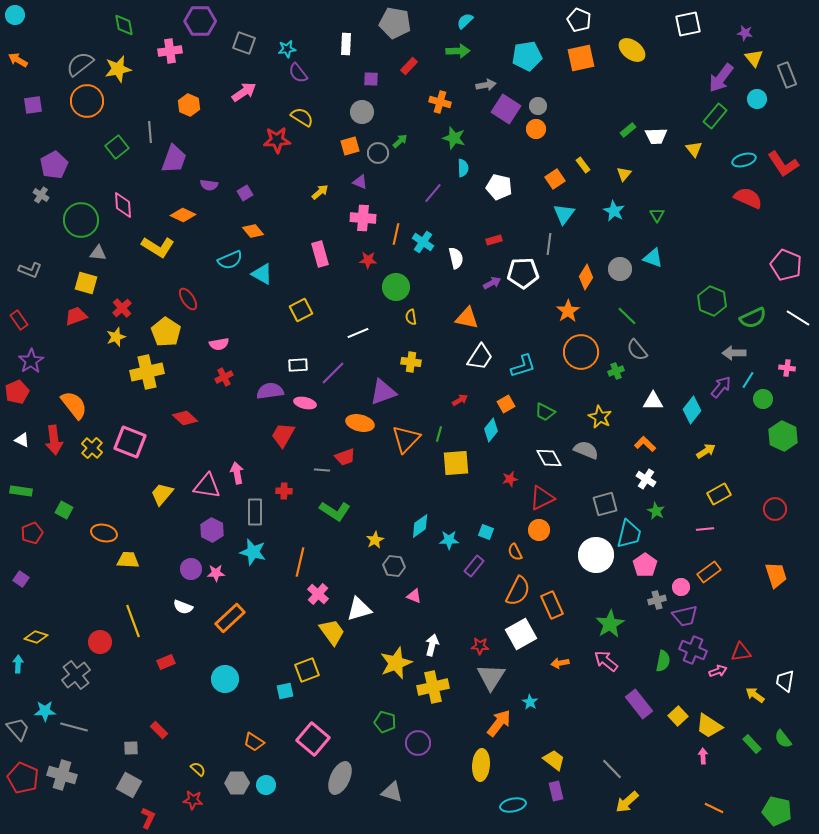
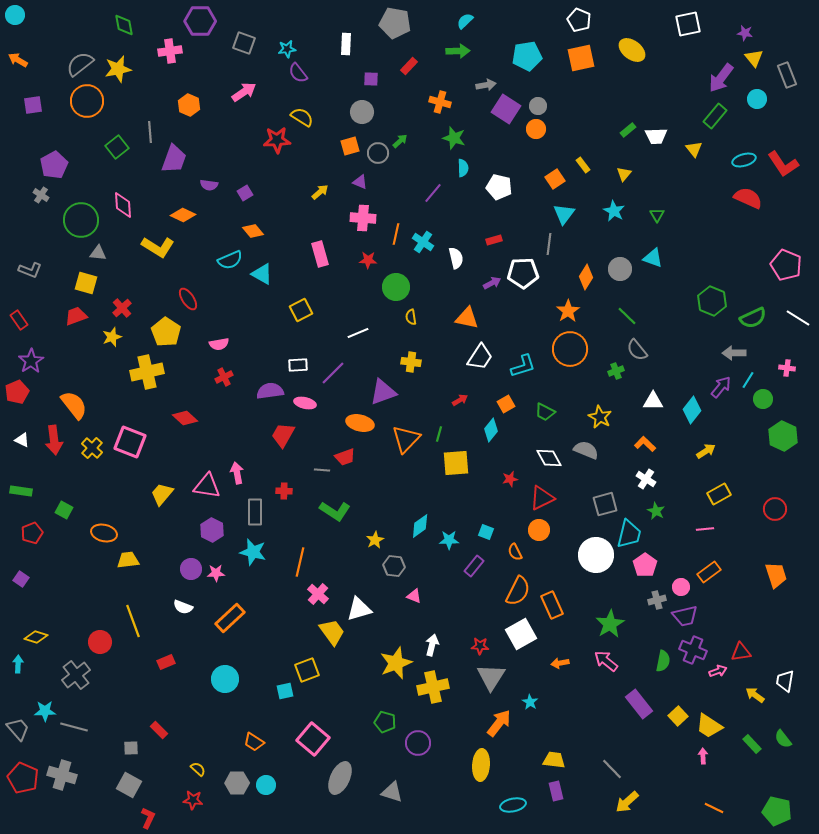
yellow star at (116, 337): moved 4 px left
orange circle at (581, 352): moved 11 px left, 3 px up
yellow trapezoid at (128, 560): rotated 10 degrees counterclockwise
yellow trapezoid at (554, 760): rotated 30 degrees counterclockwise
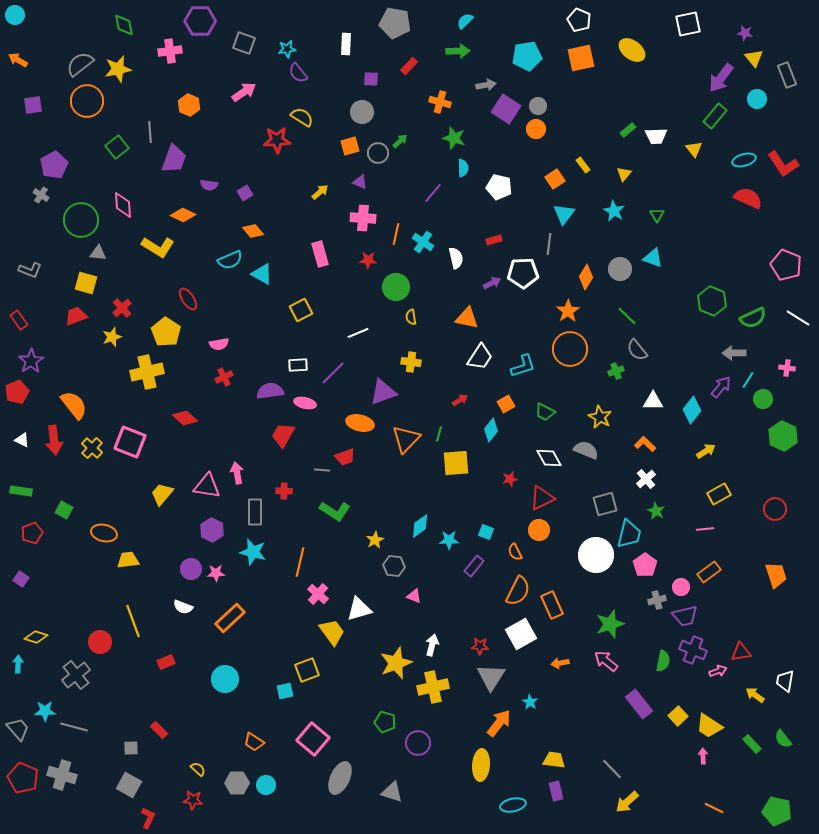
white cross at (646, 479): rotated 18 degrees clockwise
green star at (610, 624): rotated 12 degrees clockwise
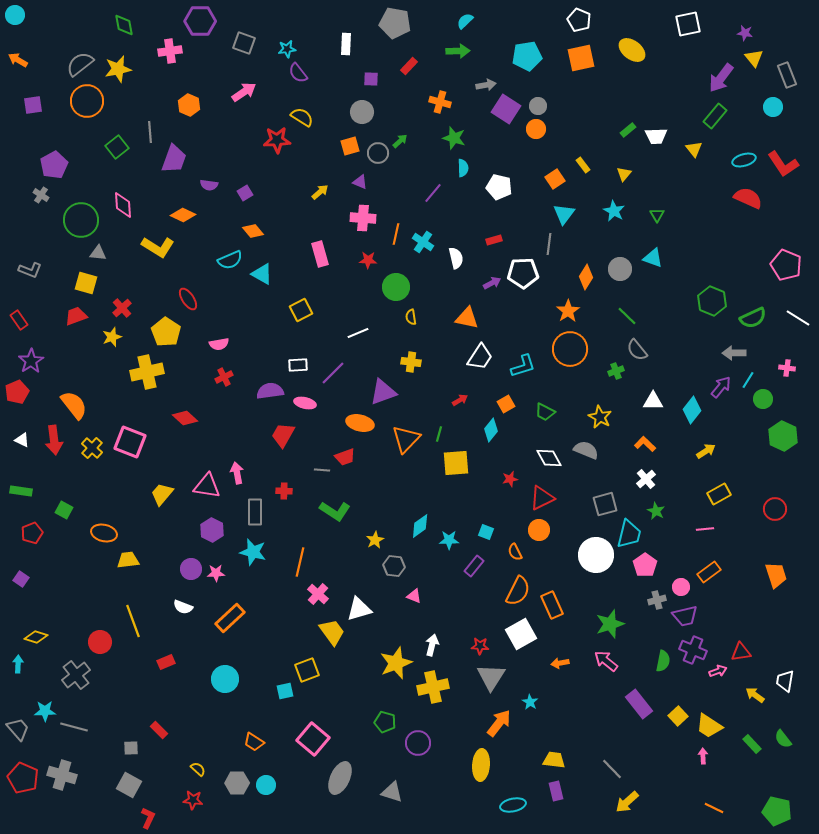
cyan circle at (757, 99): moved 16 px right, 8 px down
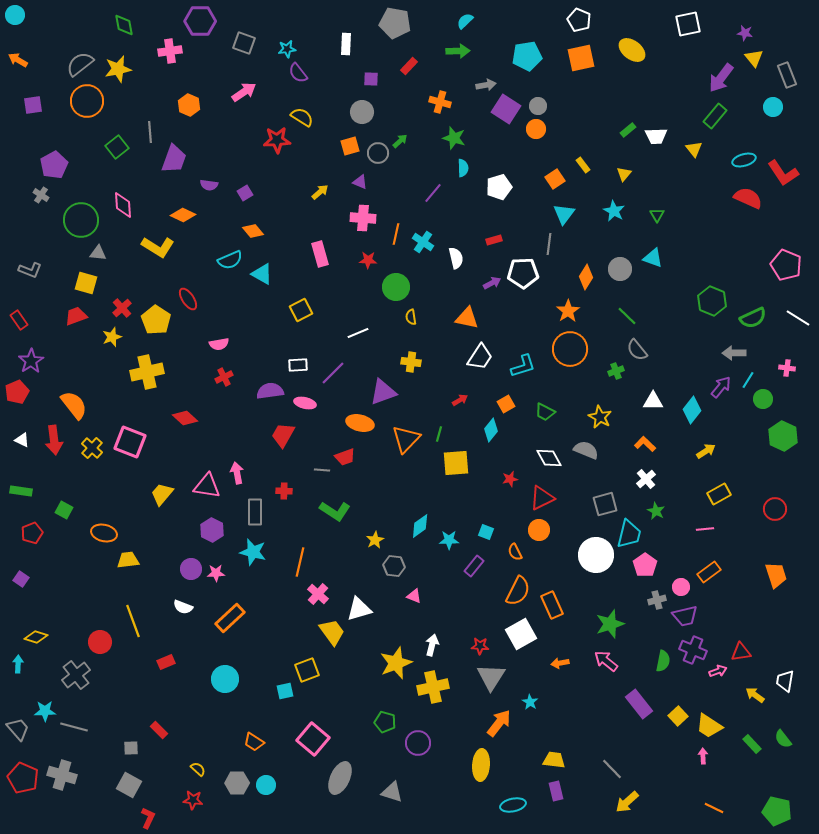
red L-shape at (783, 164): moved 9 px down
white pentagon at (499, 187): rotated 30 degrees counterclockwise
yellow pentagon at (166, 332): moved 10 px left, 12 px up
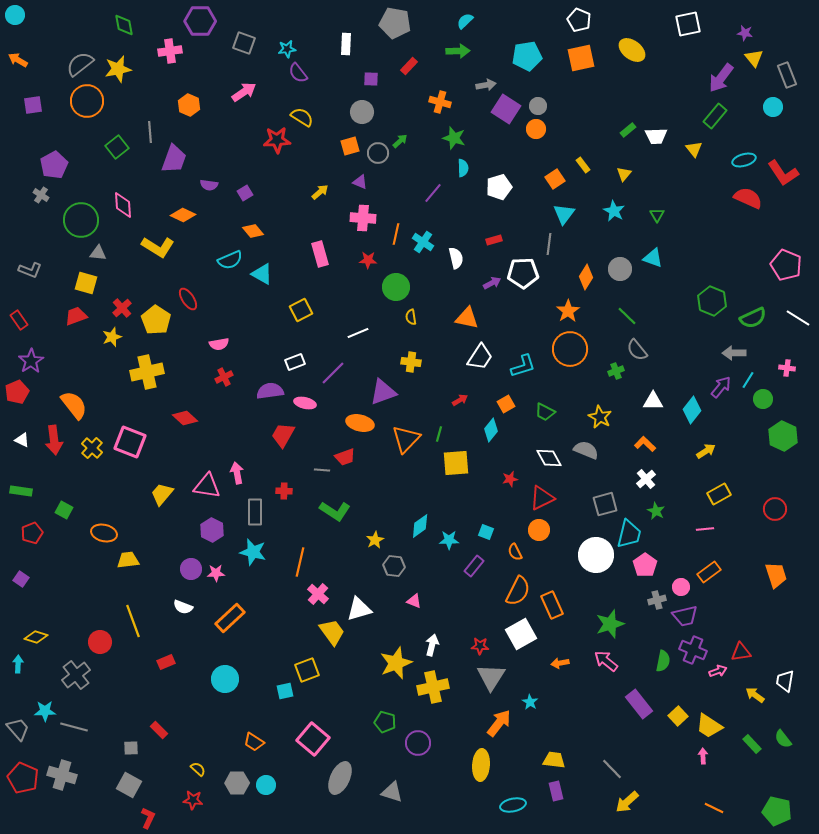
white rectangle at (298, 365): moved 3 px left, 3 px up; rotated 18 degrees counterclockwise
pink triangle at (414, 596): moved 5 px down
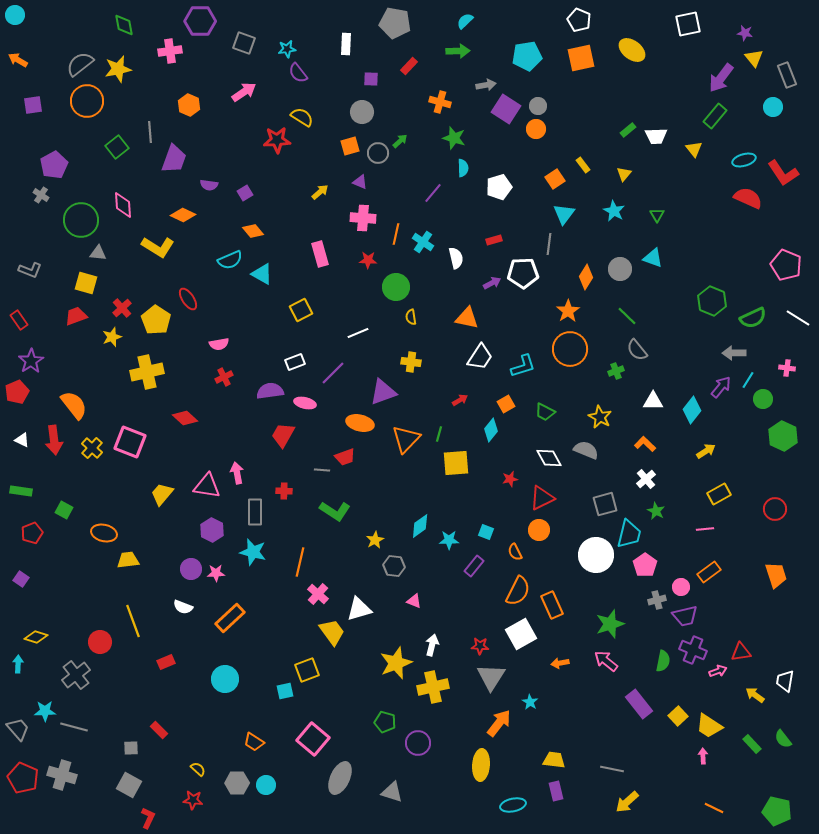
gray line at (612, 769): rotated 35 degrees counterclockwise
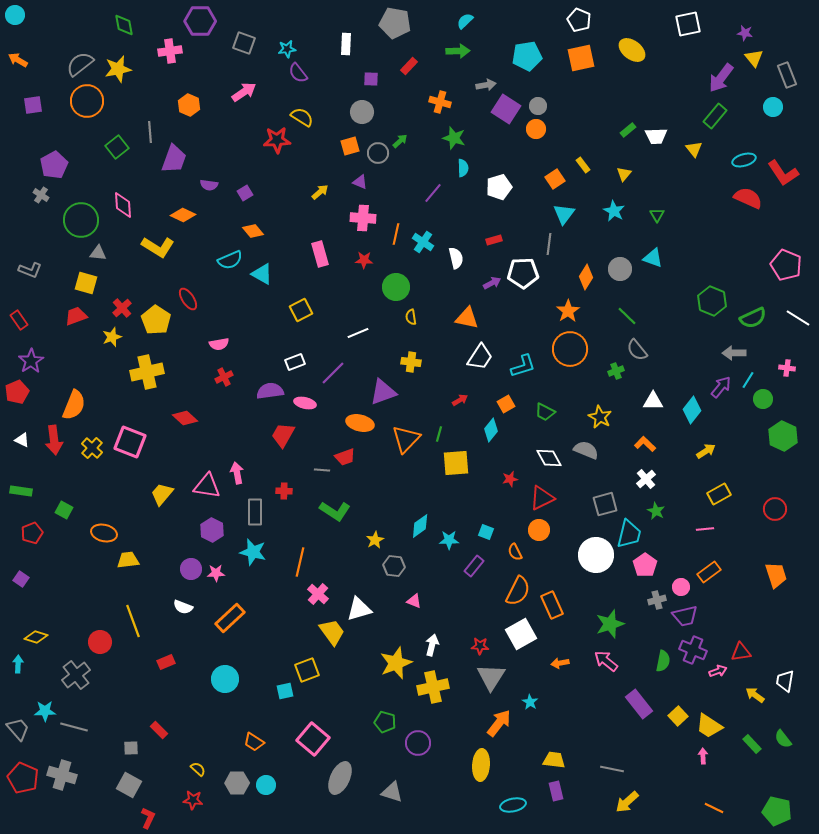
red star at (368, 260): moved 4 px left
orange semicircle at (74, 405): rotated 60 degrees clockwise
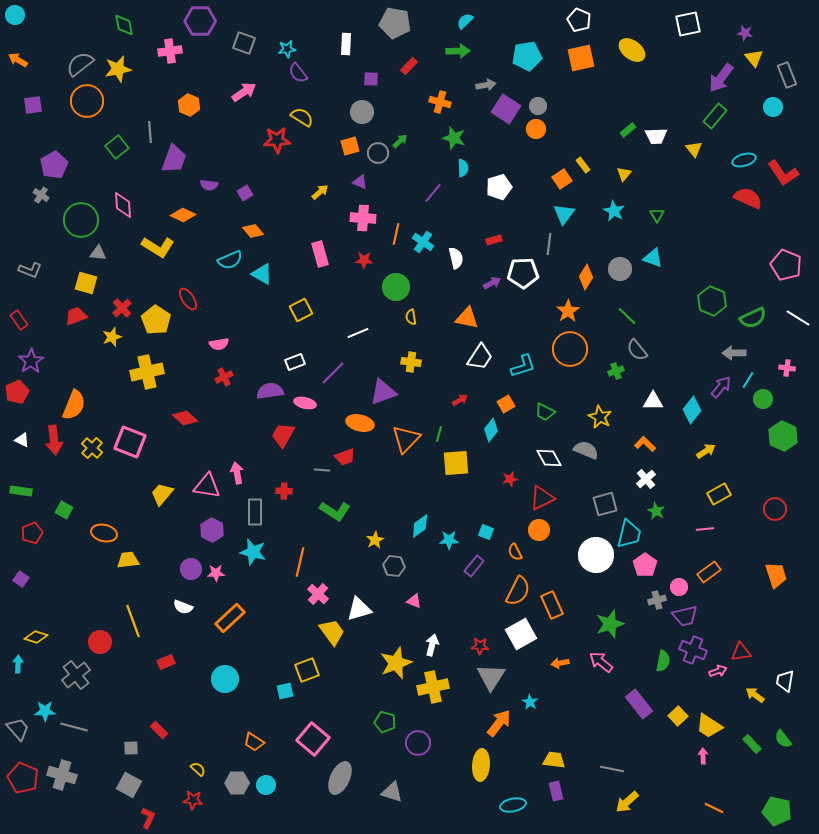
orange square at (555, 179): moved 7 px right
pink circle at (681, 587): moved 2 px left
pink arrow at (606, 661): moved 5 px left, 1 px down
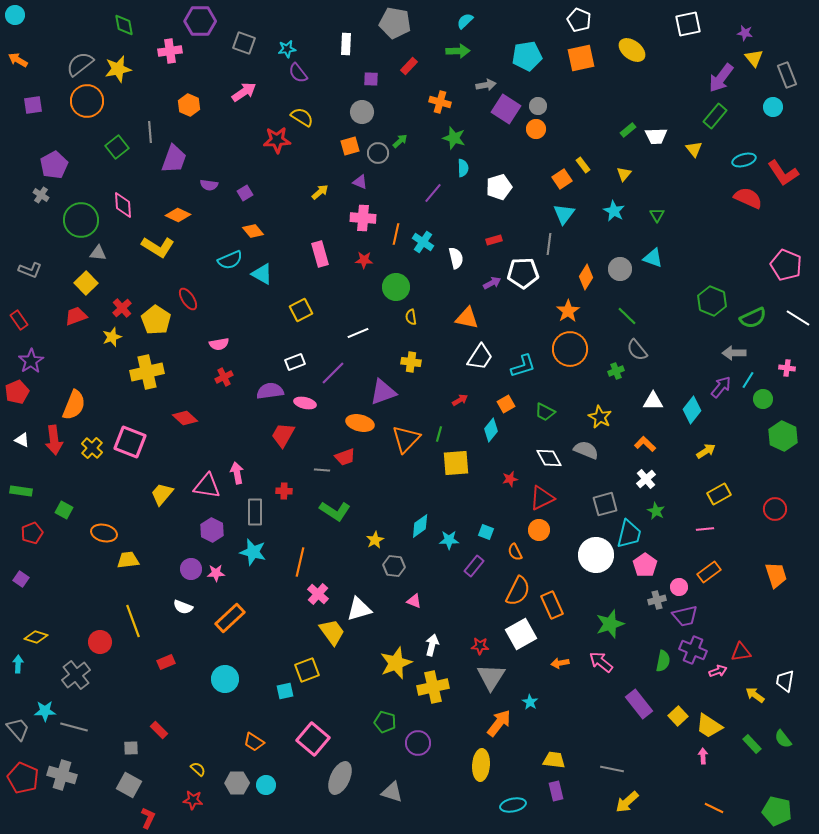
orange diamond at (183, 215): moved 5 px left
yellow square at (86, 283): rotated 30 degrees clockwise
